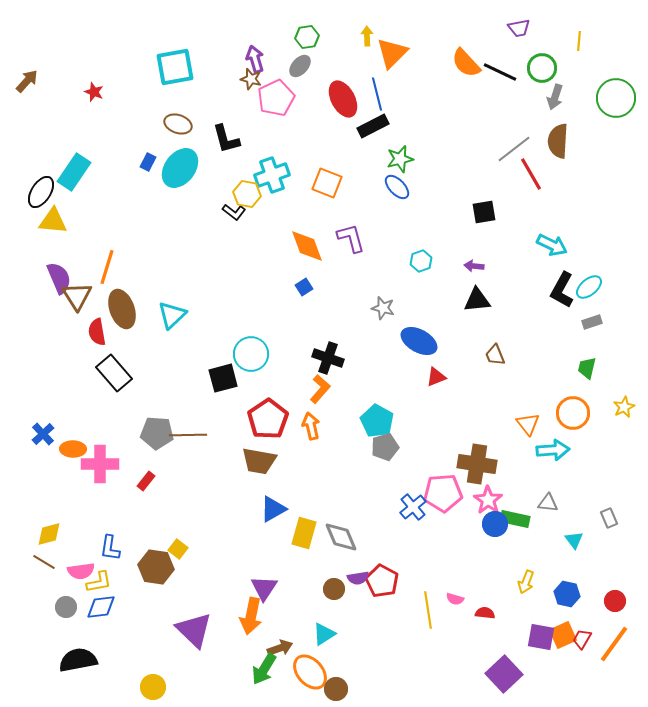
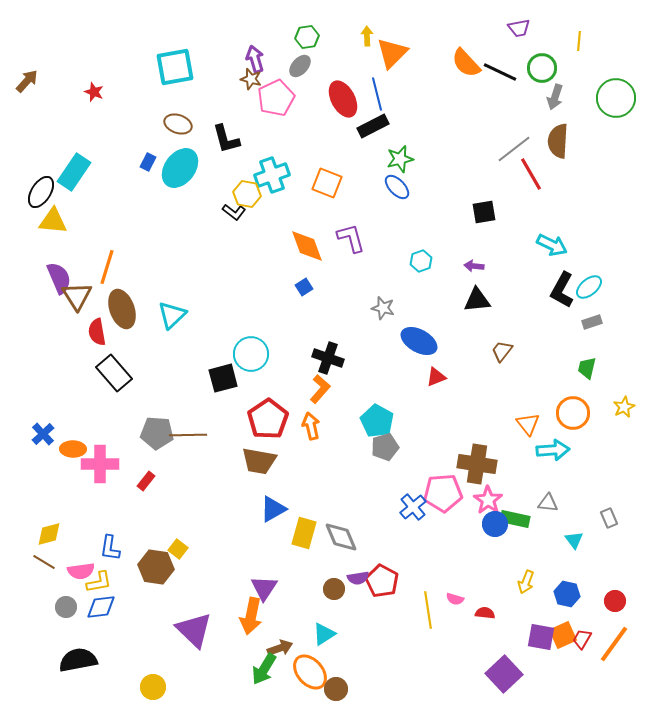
brown trapezoid at (495, 355): moved 7 px right, 4 px up; rotated 60 degrees clockwise
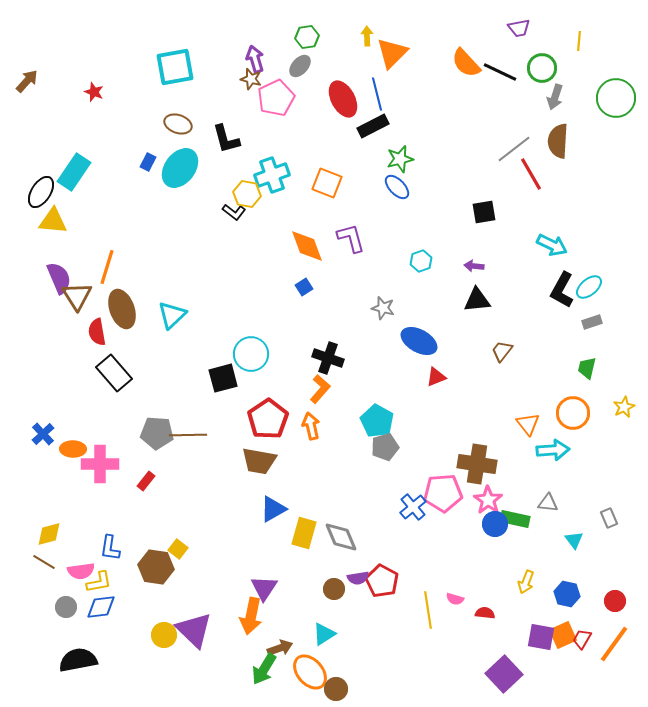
yellow circle at (153, 687): moved 11 px right, 52 px up
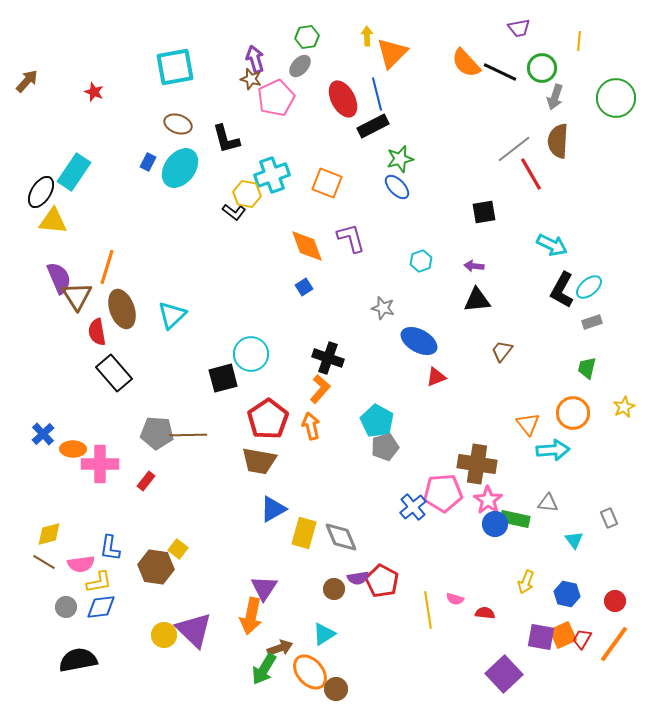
pink semicircle at (81, 571): moved 7 px up
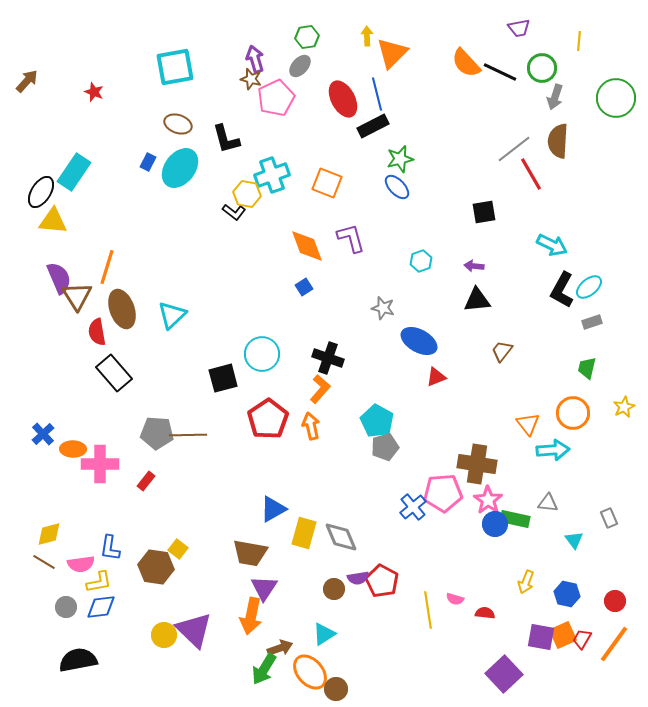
cyan circle at (251, 354): moved 11 px right
brown trapezoid at (259, 461): moved 9 px left, 92 px down
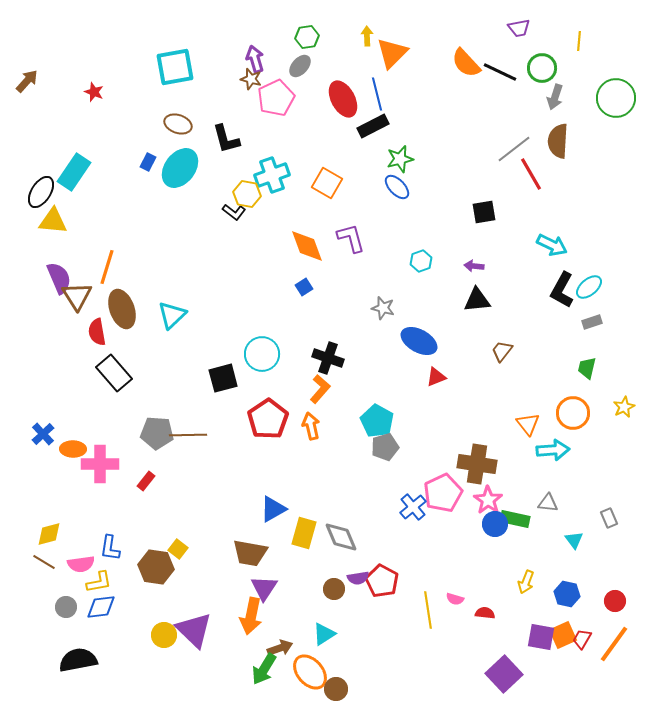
orange square at (327, 183): rotated 8 degrees clockwise
pink pentagon at (443, 493): rotated 21 degrees counterclockwise
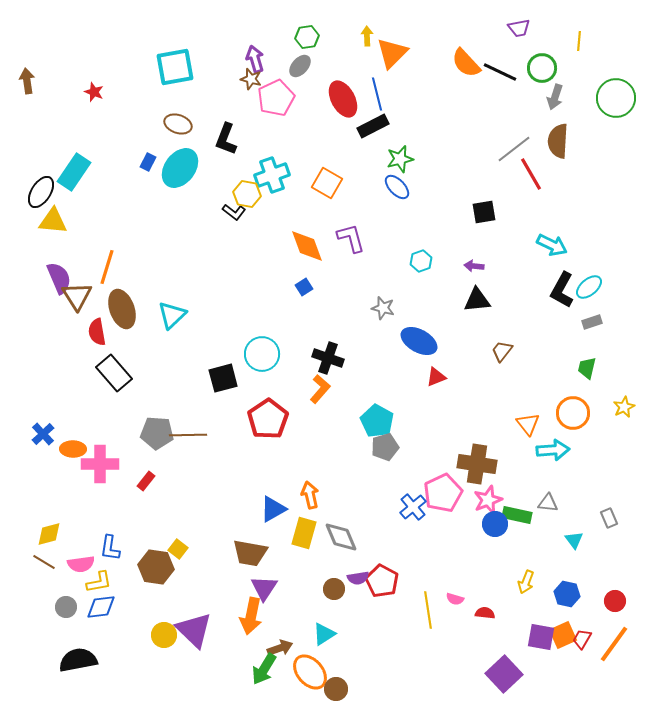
brown arrow at (27, 81): rotated 50 degrees counterclockwise
black L-shape at (226, 139): rotated 36 degrees clockwise
orange arrow at (311, 426): moved 1 px left, 69 px down
pink star at (488, 500): rotated 16 degrees clockwise
green rectangle at (515, 519): moved 2 px right, 4 px up
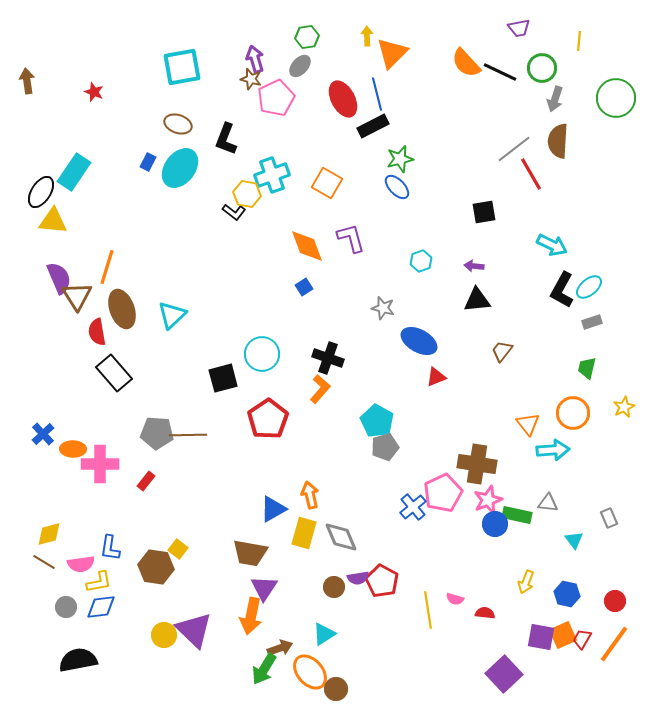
cyan square at (175, 67): moved 7 px right
gray arrow at (555, 97): moved 2 px down
brown circle at (334, 589): moved 2 px up
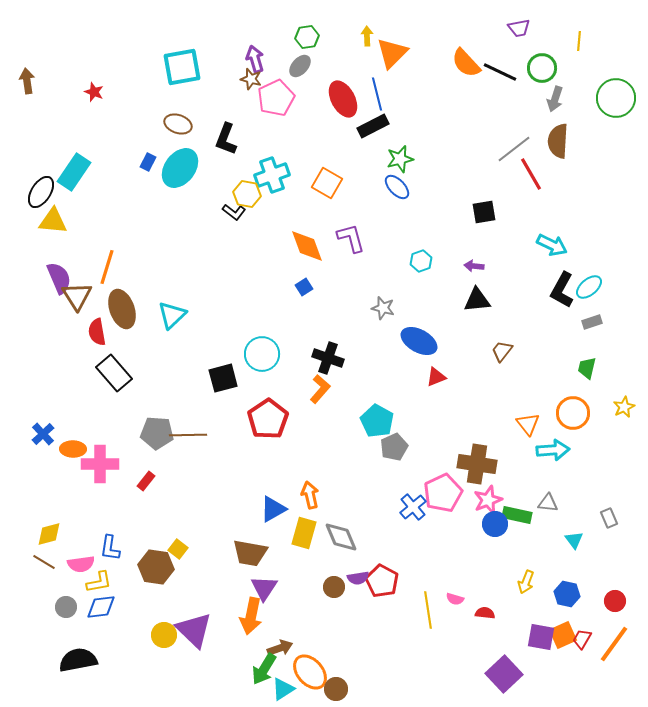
gray pentagon at (385, 447): moved 9 px right; rotated 8 degrees counterclockwise
cyan triangle at (324, 634): moved 41 px left, 55 px down
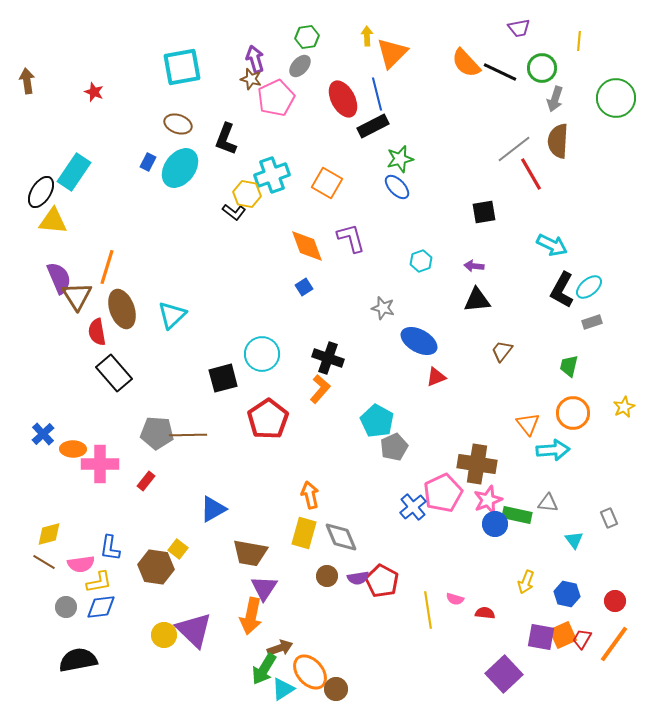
green trapezoid at (587, 368): moved 18 px left, 2 px up
blue triangle at (273, 509): moved 60 px left
brown circle at (334, 587): moved 7 px left, 11 px up
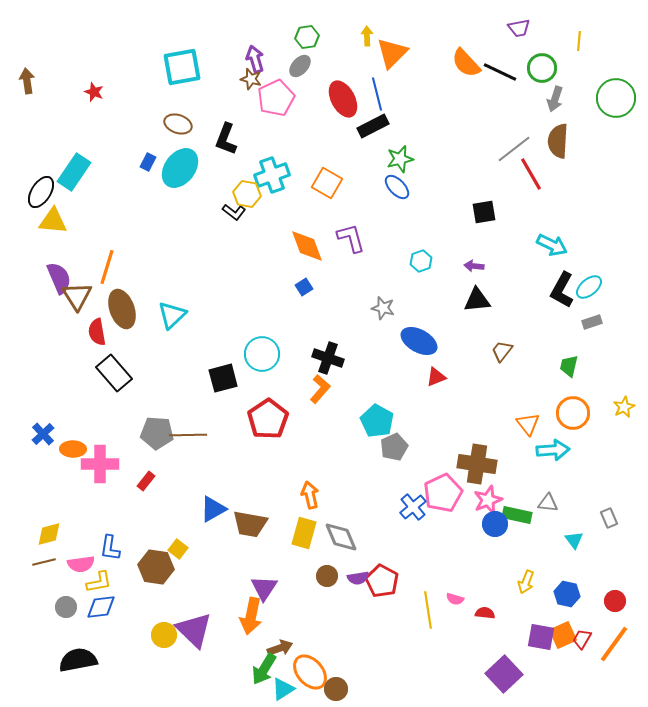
brown trapezoid at (250, 553): moved 29 px up
brown line at (44, 562): rotated 45 degrees counterclockwise
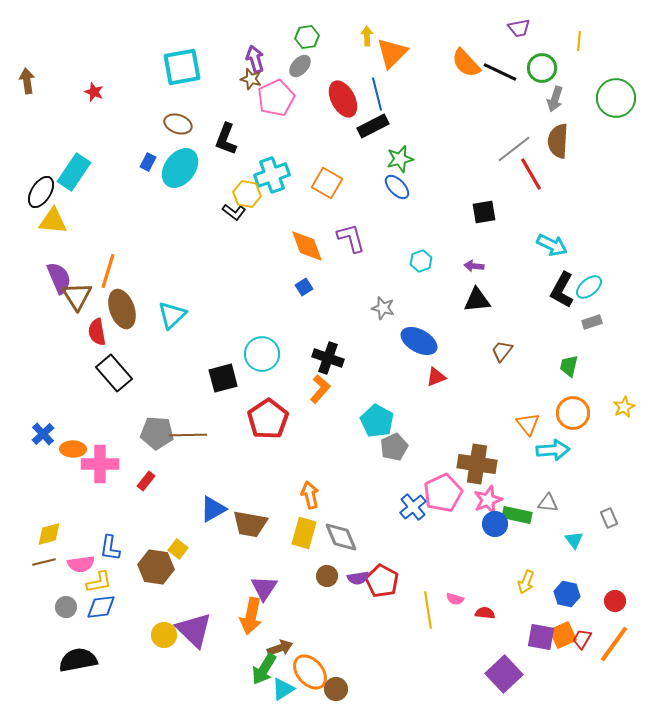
orange line at (107, 267): moved 1 px right, 4 px down
